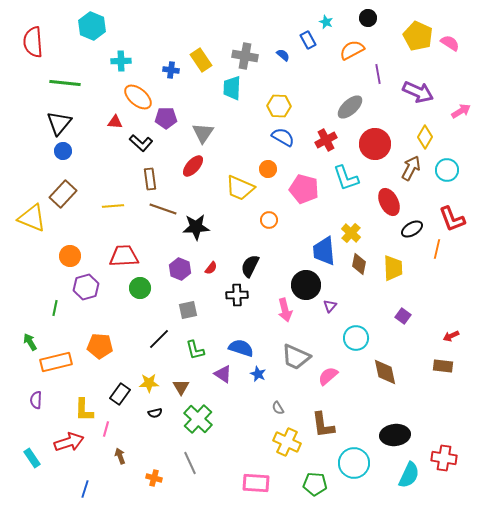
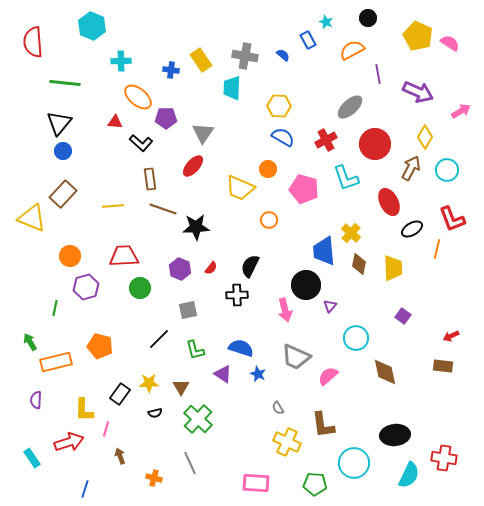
orange pentagon at (100, 346): rotated 10 degrees clockwise
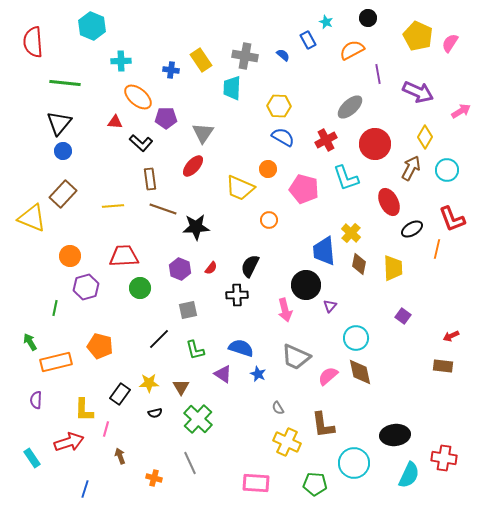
pink semicircle at (450, 43): rotated 90 degrees counterclockwise
brown diamond at (385, 372): moved 25 px left
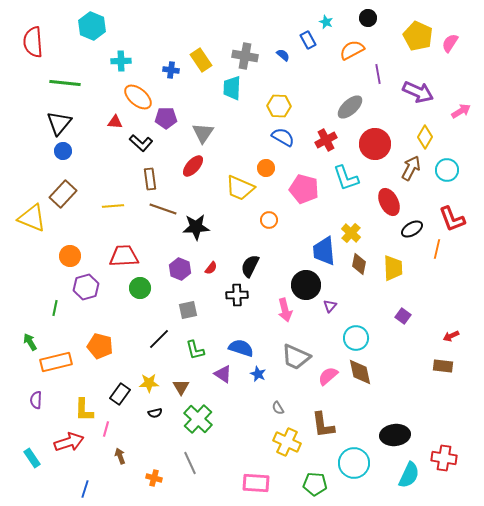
orange circle at (268, 169): moved 2 px left, 1 px up
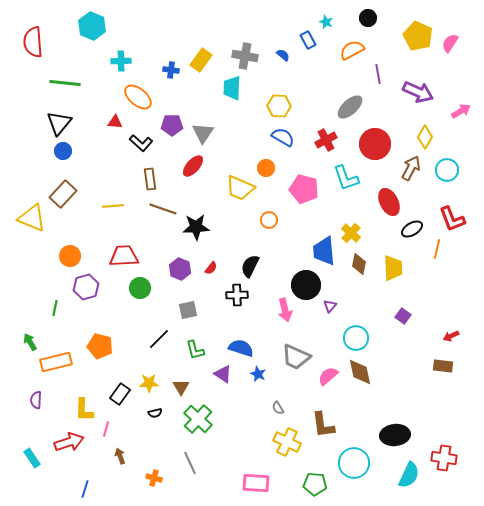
yellow rectangle at (201, 60): rotated 70 degrees clockwise
purple pentagon at (166, 118): moved 6 px right, 7 px down
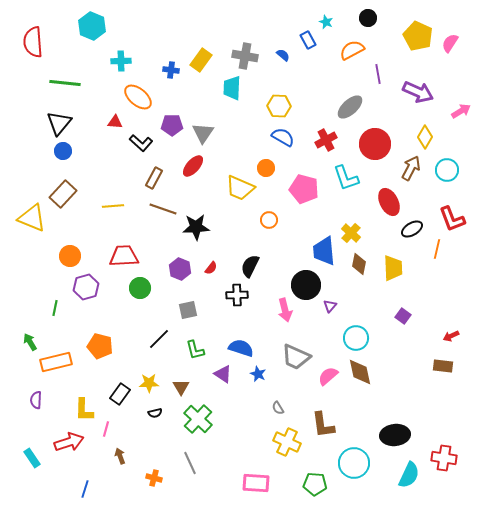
brown rectangle at (150, 179): moved 4 px right, 1 px up; rotated 35 degrees clockwise
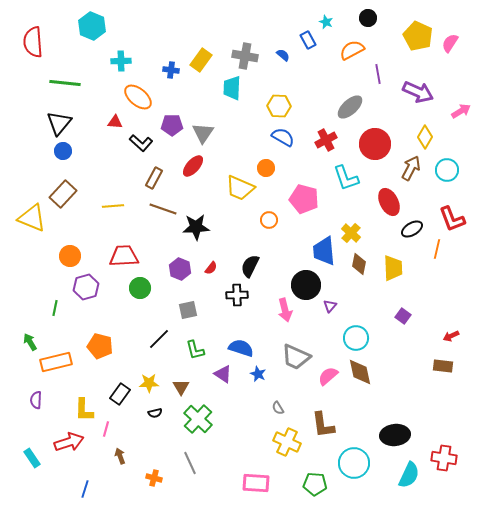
pink pentagon at (304, 189): moved 10 px down
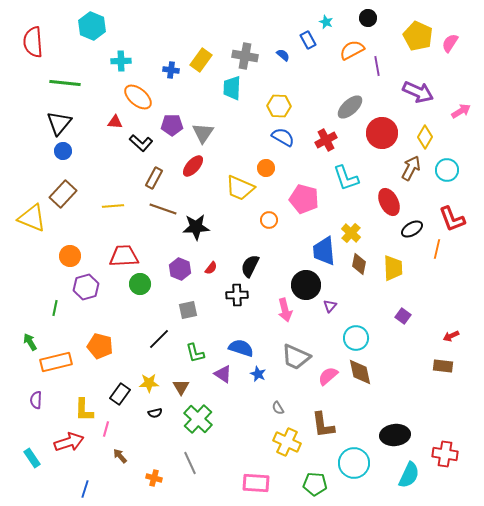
purple line at (378, 74): moved 1 px left, 8 px up
red circle at (375, 144): moved 7 px right, 11 px up
green circle at (140, 288): moved 4 px up
green L-shape at (195, 350): moved 3 px down
brown arrow at (120, 456): rotated 21 degrees counterclockwise
red cross at (444, 458): moved 1 px right, 4 px up
